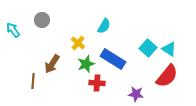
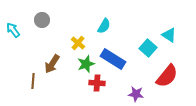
cyan triangle: moved 14 px up
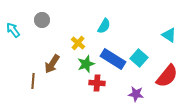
cyan square: moved 9 px left, 10 px down
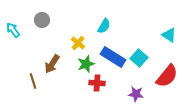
blue rectangle: moved 2 px up
brown line: rotated 21 degrees counterclockwise
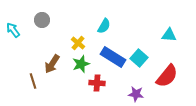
cyan triangle: rotated 28 degrees counterclockwise
green star: moved 5 px left
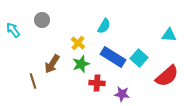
red semicircle: rotated 10 degrees clockwise
purple star: moved 14 px left
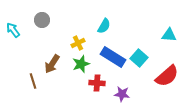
yellow cross: rotated 24 degrees clockwise
